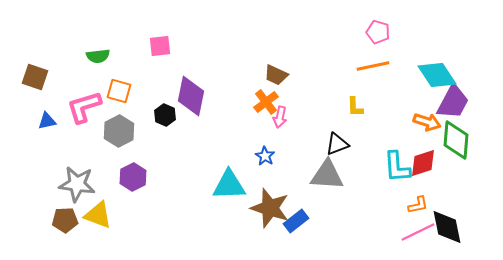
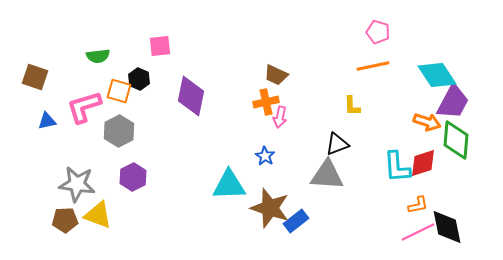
orange cross: rotated 25 degrees clockwise
yellow L-shape: moved 3 px left, 1 px up
black hexagon: moved 26 px left, 36 px up
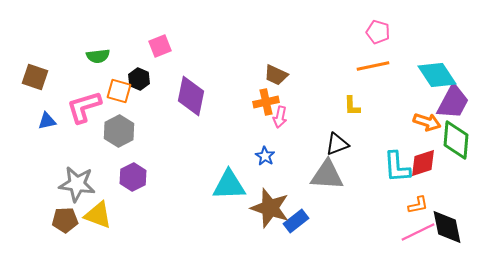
pink square: rotated 15 degrees counterclockwise
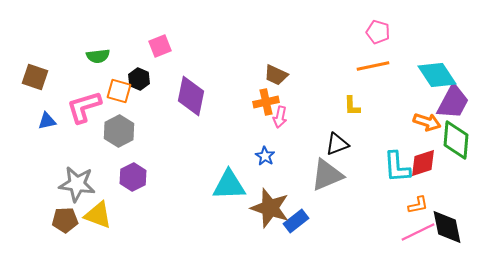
gray triangle: rotated 27 degrees counterclockwise
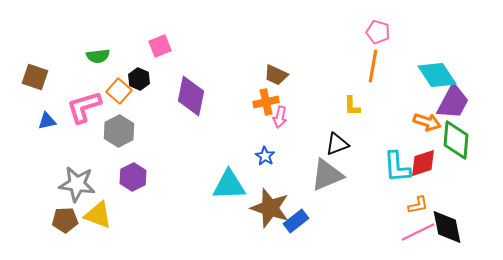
orange line: rotated 68 degrees counterclockwise
orange square: rotated 25 degrees clockwise
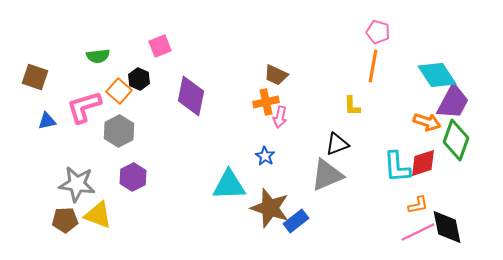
green diamond: rotated 15 degrees clockwise
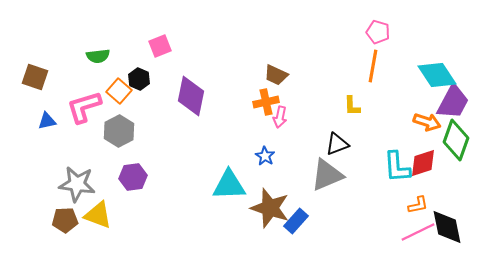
purple hexagon: rotated 20 degrees clockwise
blue rectangle: rotated 10 degrees counterclockwise
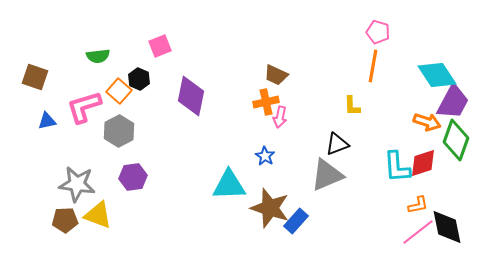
pink line: rotated 12 degrees counterclockwise
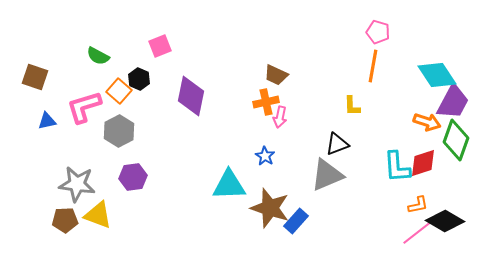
green semicircle: rotated 35 degrees clockwise
black diamond: moved 2 px left, 6 px up; rotated 48 degrees counterclockwise
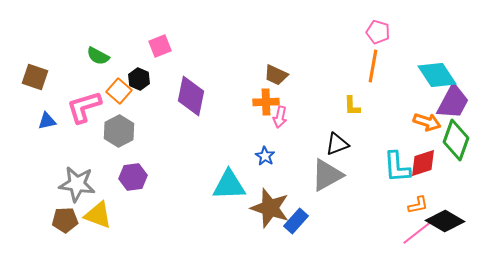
orange cross: rotated 10 degrees clockwise
gray triangle: rotated 6 degrees counterclockwise
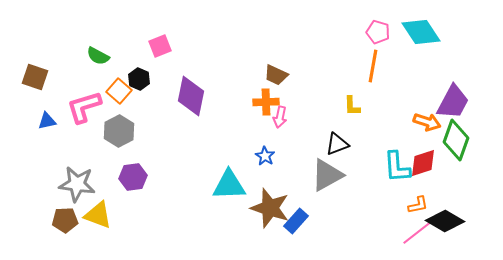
cyan diamond: moved 16 px left, 43 px up
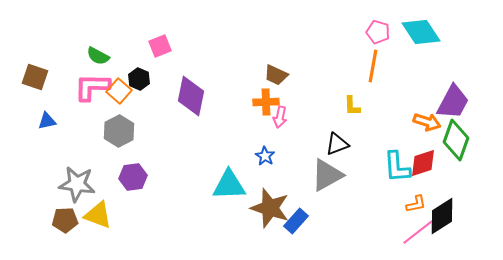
pink L-shape: moved 8 px right, 20 px up; rotated 18 degrees clockwise
orange L-shape: moved 2 px left, 1 px up
black diamond: moved 3 px left, 5 px up; rotated 63 degrees counterclockwise
